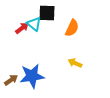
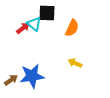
red arrow: moved 1 px right
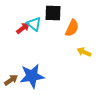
black square: moved 6 px right
yellow arrow: moved 9 px right, 11 px up
